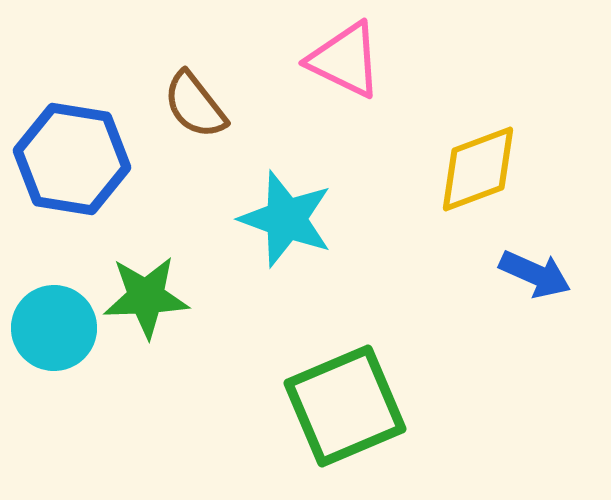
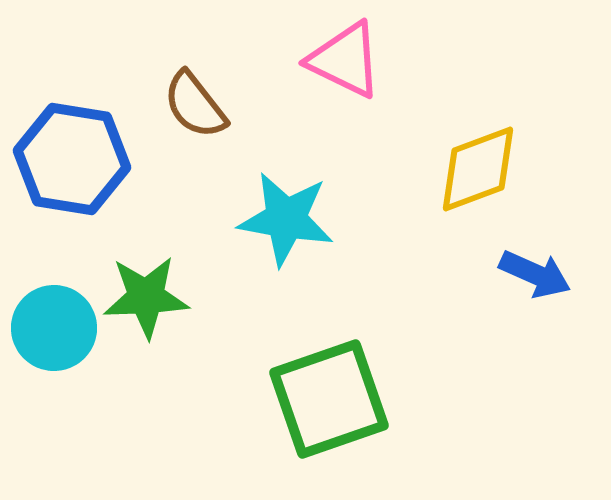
cyan star: rotated 10 degrees counterclockwise
green square: moved 16 px left, 7 px up; rotated 4 degrees clockwise
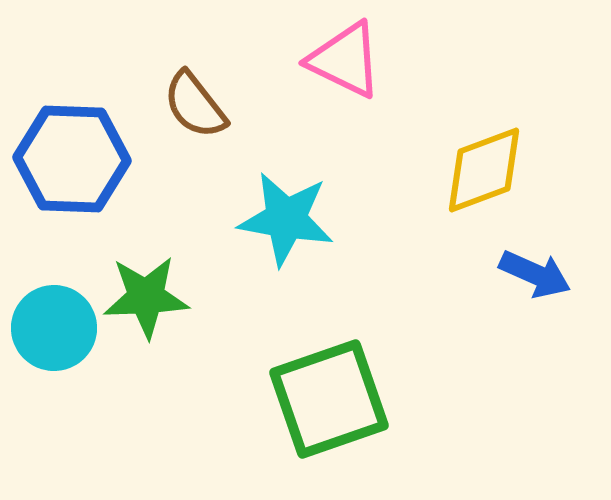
blue hexagon: rotated 7 degrees counterclockwise
yellow diamond: moved 6 px right, 1 px down
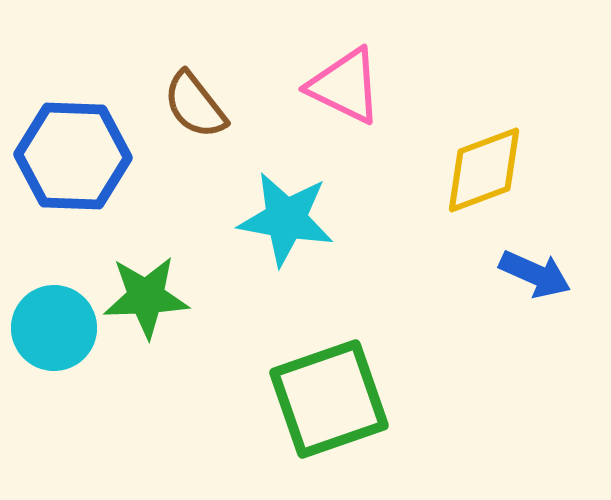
pink triangle: moved 26 px down
blue hexagon: moved 1 px right, 3 px up
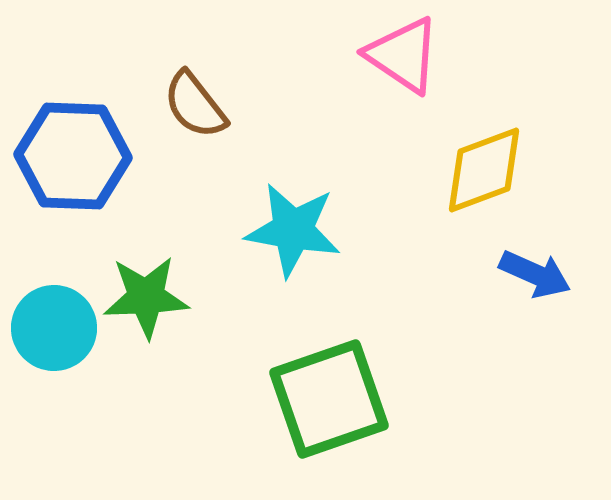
pink triangle: moved 58 px right, 31 px up; rotated 8 degrees clockwise
cyan star: moved 7 px right, 11 px down
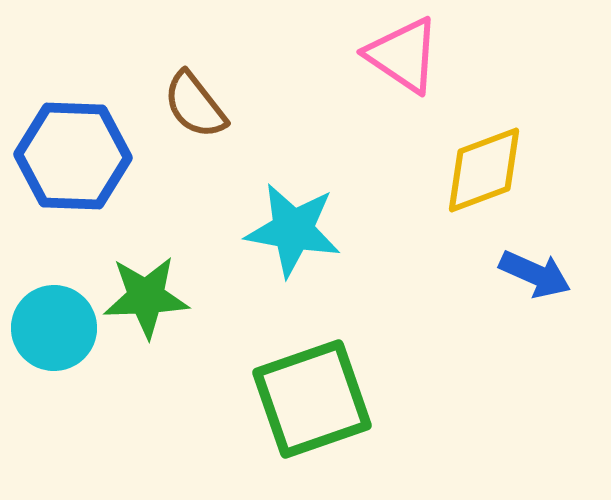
green square: moved 17 px left
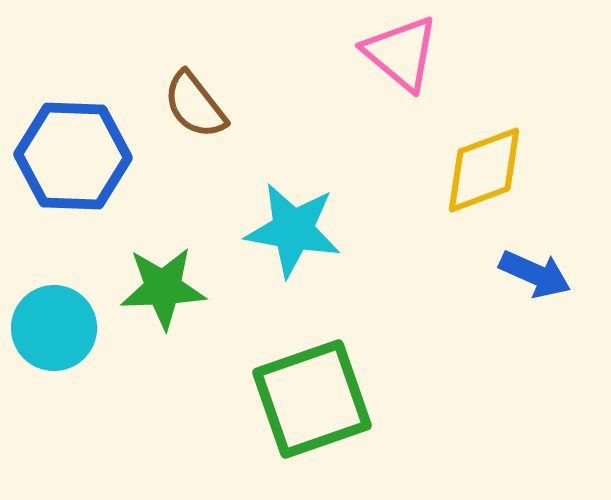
pink triangle: moved 2 px left, 2 px up; rotated 6 degrees clockwise
green star: moved 17 px right, 9 px up
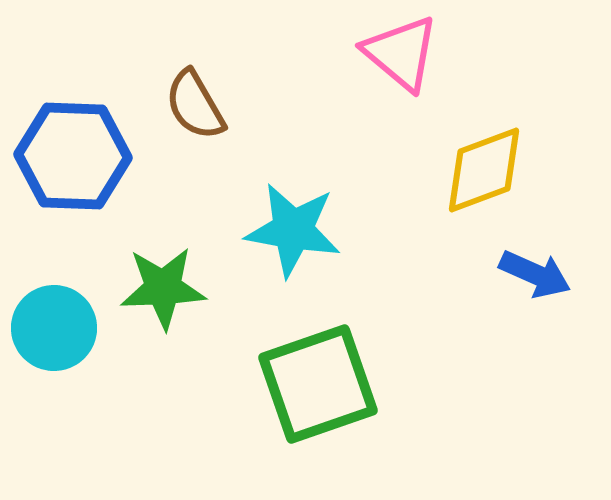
brown semicircle: rotated 8 degrees clockwise
green square: moved 6 px right, 15 px up
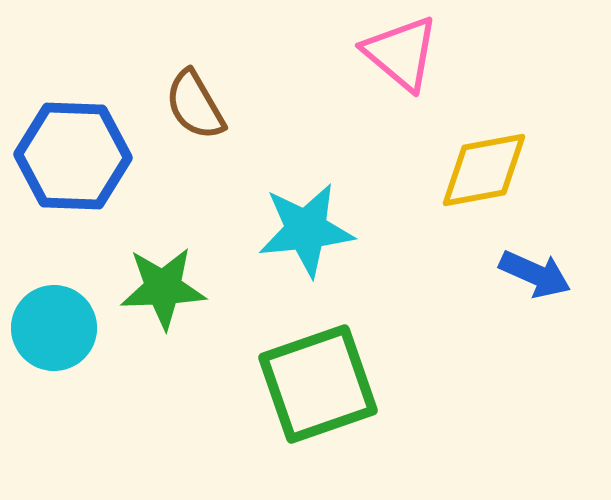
yellow diamond: rotated 10 degrees clockwise
cyan star: moved 13 px right; rotated 16 degrees counterclockwise
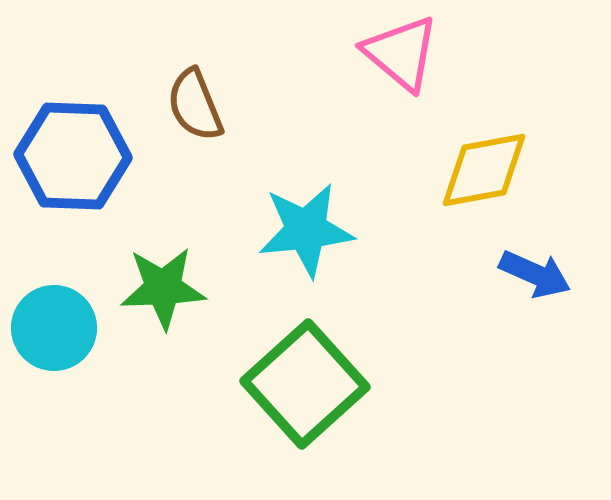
brown semicircle: rotated 8 degrees clockwise
green square: moved 13 px left; rotated 23 degrees counterclockwise
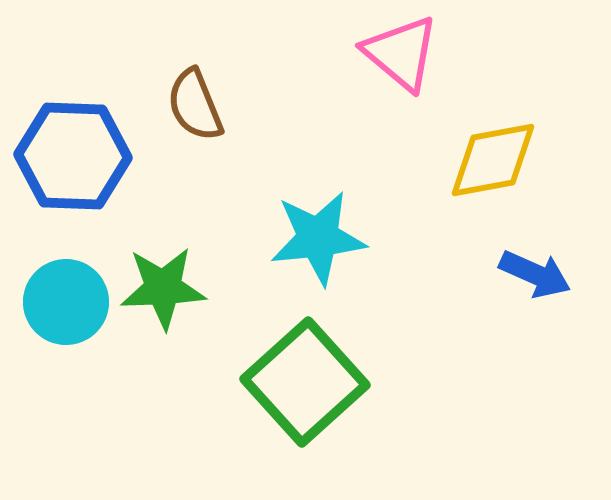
yellow diamond: moved 9 px right, 10 px up
cyan star: moved 12 px right, 8 px down
cyan circle: moved 12 px right, 26 px up
green square: moved 2 px up
